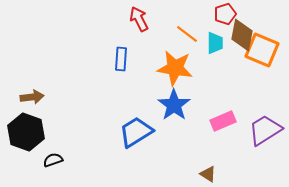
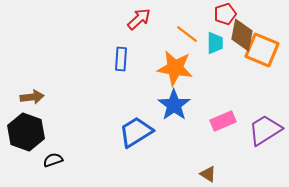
red arrow: rotated 75 degrees clockwise
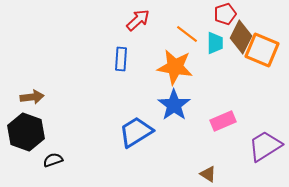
red arrow: moved 1 px left, 1 px down
brown diamond: moved 1 px left, 2 px down; rotated 16 degrees clockwise
orange star: moved 1 px up
purple trapezoid: moved 16 px down
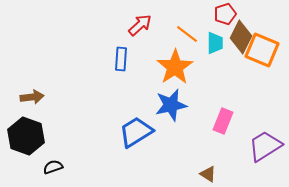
red arrow: moved 2 px right, 5 px down
orange star: rotated 30 degrees clockwise
blue star: moved 3 px left; rotated 24 degrees clockwise
pink rectangle: rotated 45 degrees counterclockwise
black hexagon: moved 4 px down
black semicircle: moved 7 px down
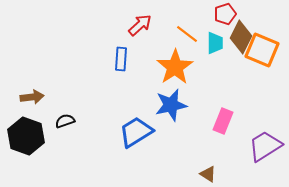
black semicircle: moved 12 px right, 46 px up
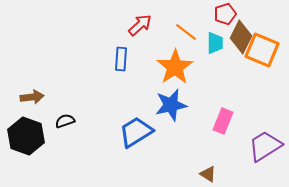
orange line: moved 1 px left, 2 px up
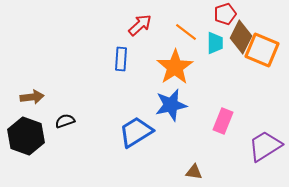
brown triangle: moved 14 px left, 2 px up; rotated 24 degrees counterclockwise
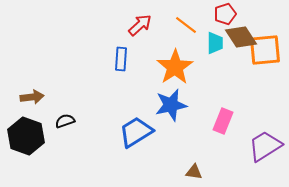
orange line: moved 7 px up
brown diamond: rotated 60 degrees counterclockwise
orange square: moved 3 px right; rotated 28 degrees counterclockwise
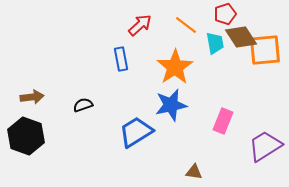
cyan trapezoid: rotated 10 degrees counterclockwise
blue rectangle: rotated 15 degrees counterclockwise
black semicircle: moved 18 px right, 16 px up
